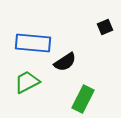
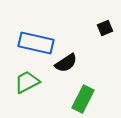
black square: moved 1 px down
blue rectangle: moved 3 px right; rotated 8 degrees clockwise
black semicircle: moved 1 px right, 1 px down
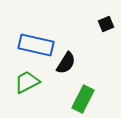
black square: moved 1 px right, 4 px up
blue rectangle: moved 2 px down
black semicircle: rotated 25 degrees counterclockwise
